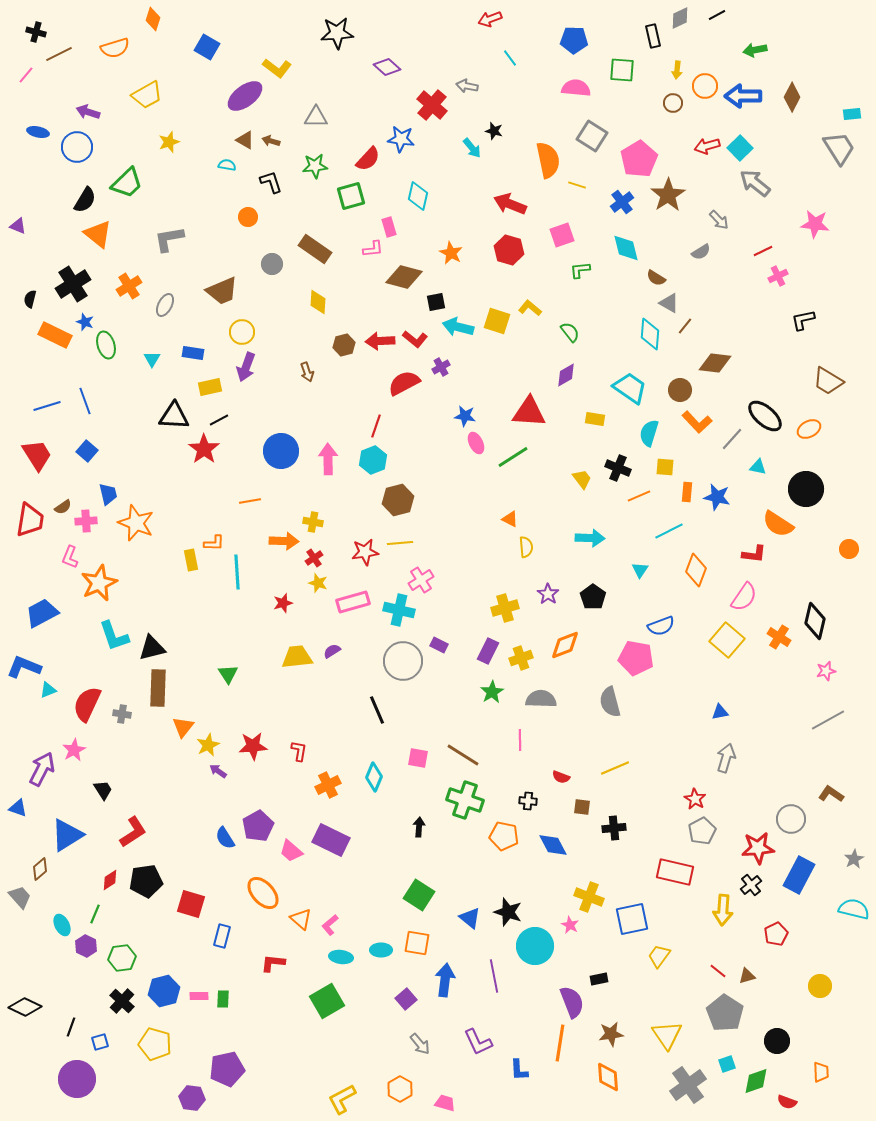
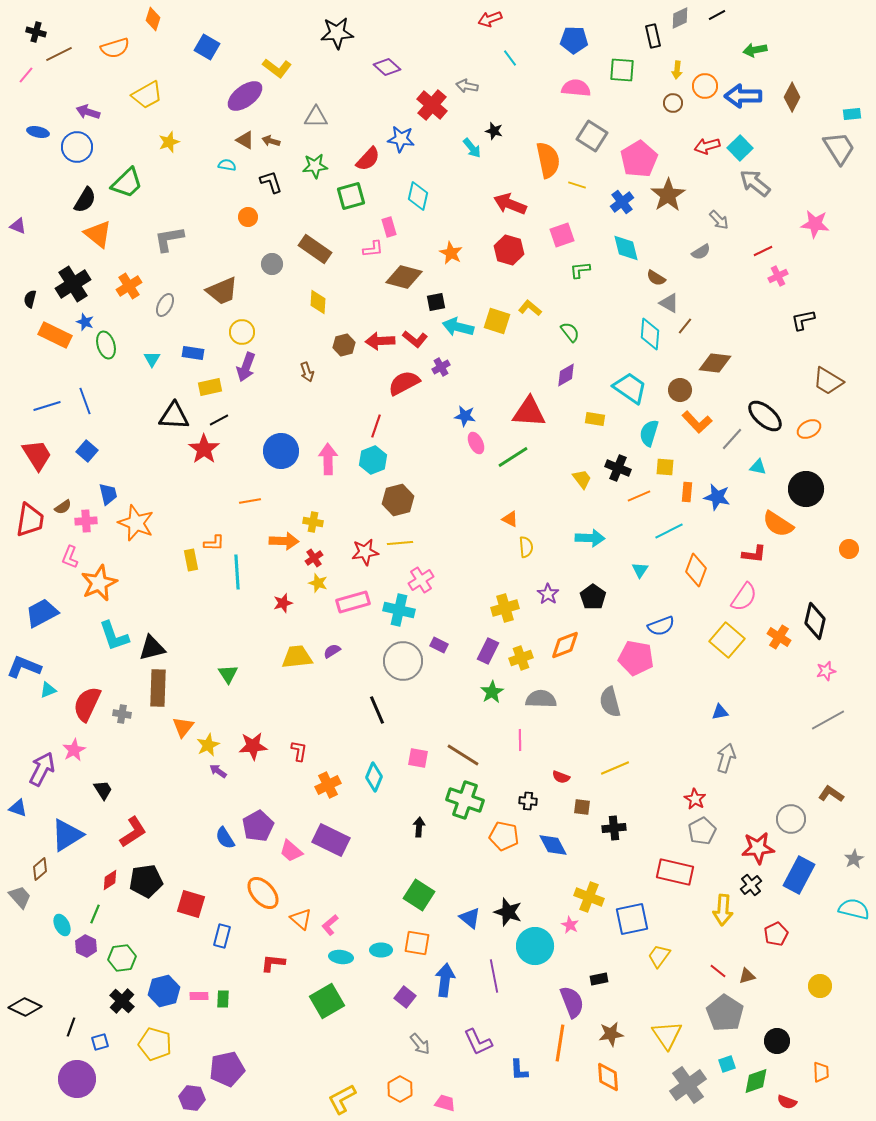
purple square at (406, 999): moved 1 px left, 2 px up; rotated 10 degrees counterclockwise
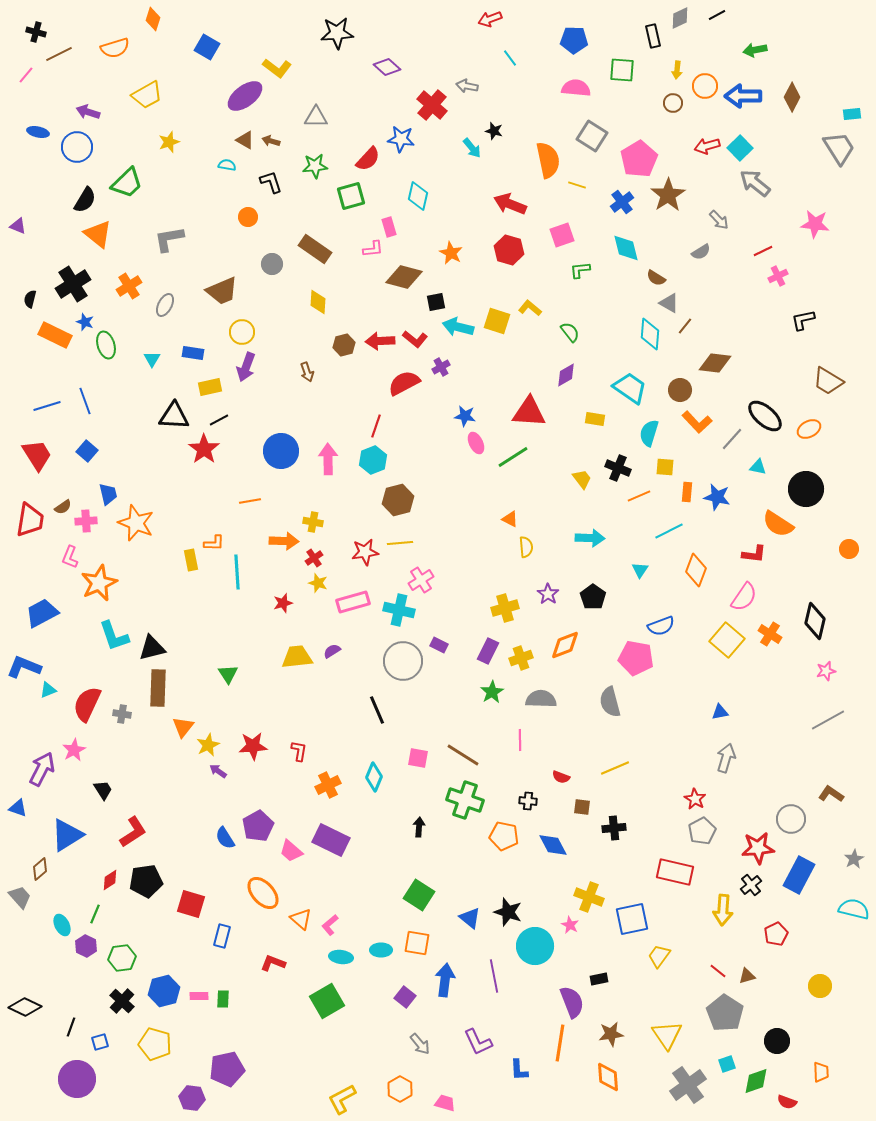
orange cross at (779, 637): moved 9 px left, 3 px up
red L-shape at (273, 963): rotated 15 degrees clockwise
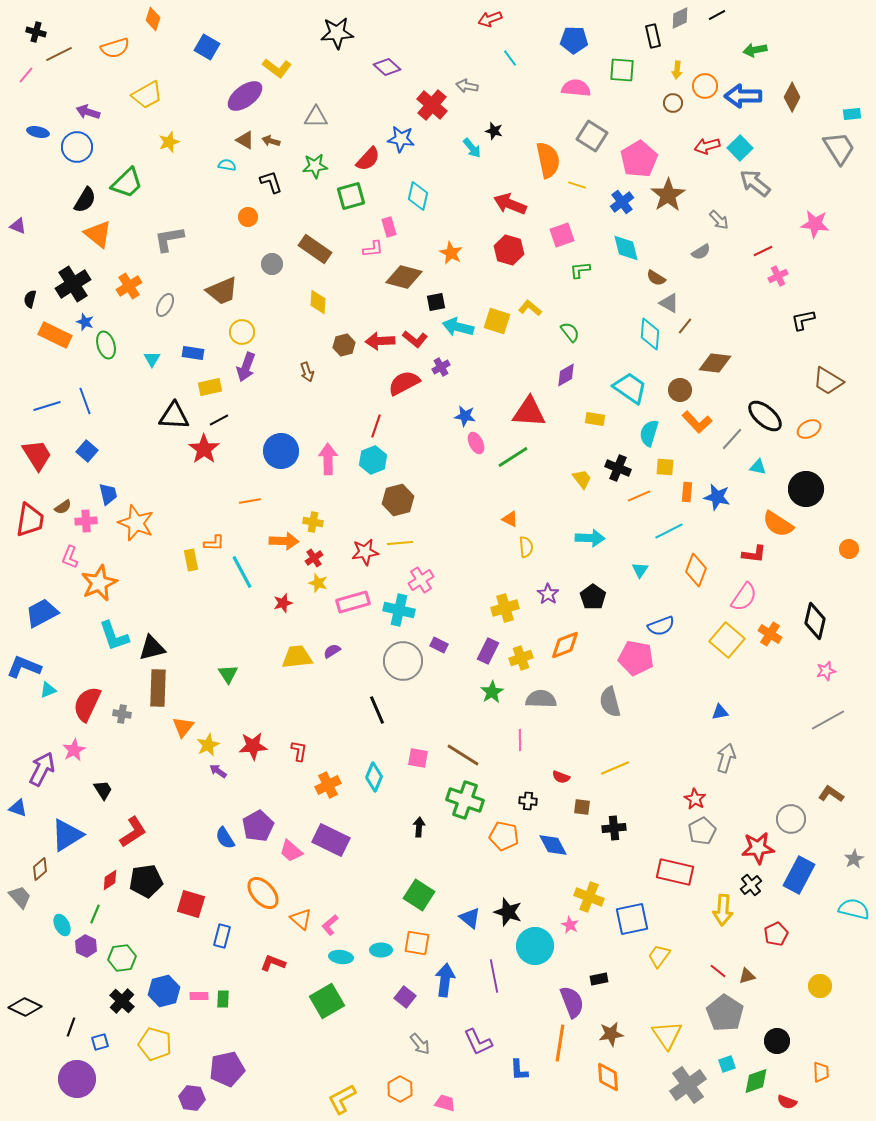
cyan line at (237, 572): moved 5 px right; rotated 24 degrees counterclockwise
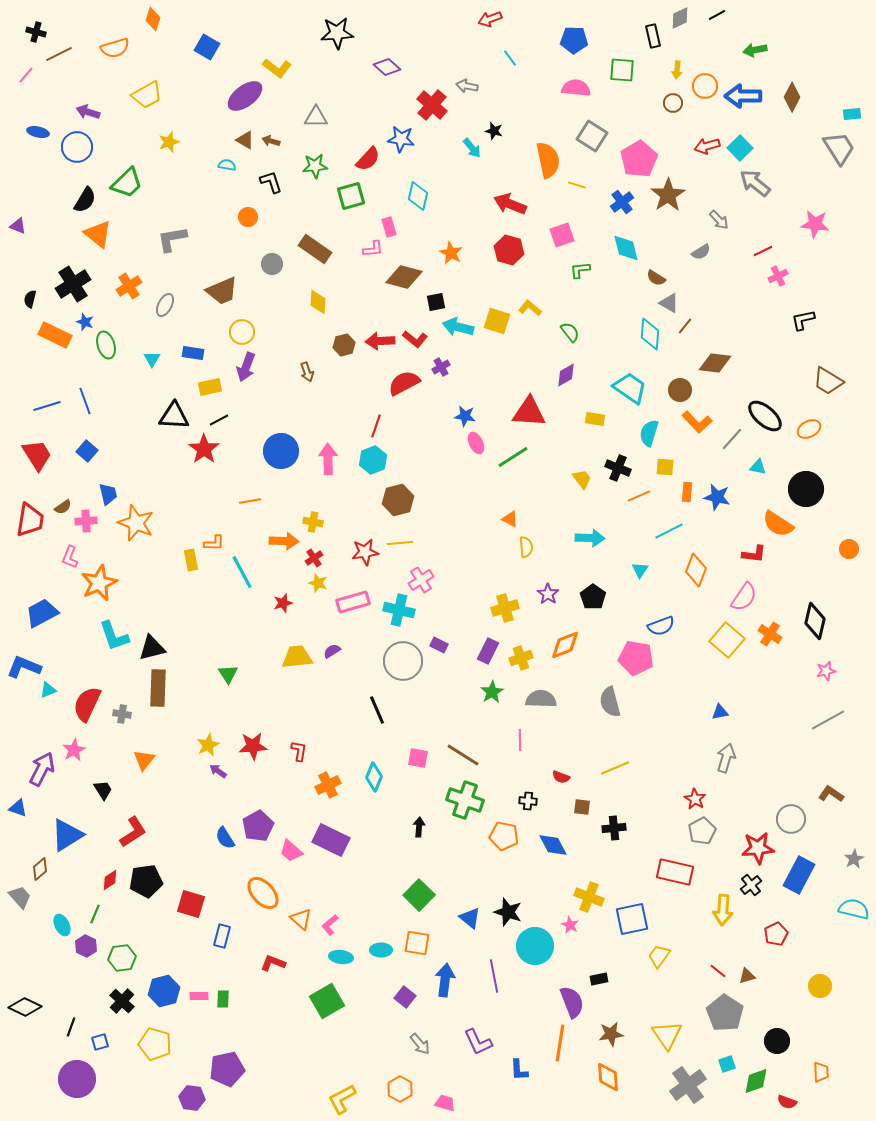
gray L-shape at (169, 239): moved 3 px right
orange triangle at (183, 727): moved 39 px left, 33 px down
green square at (419, 895): rotated 12 degrees clockwise
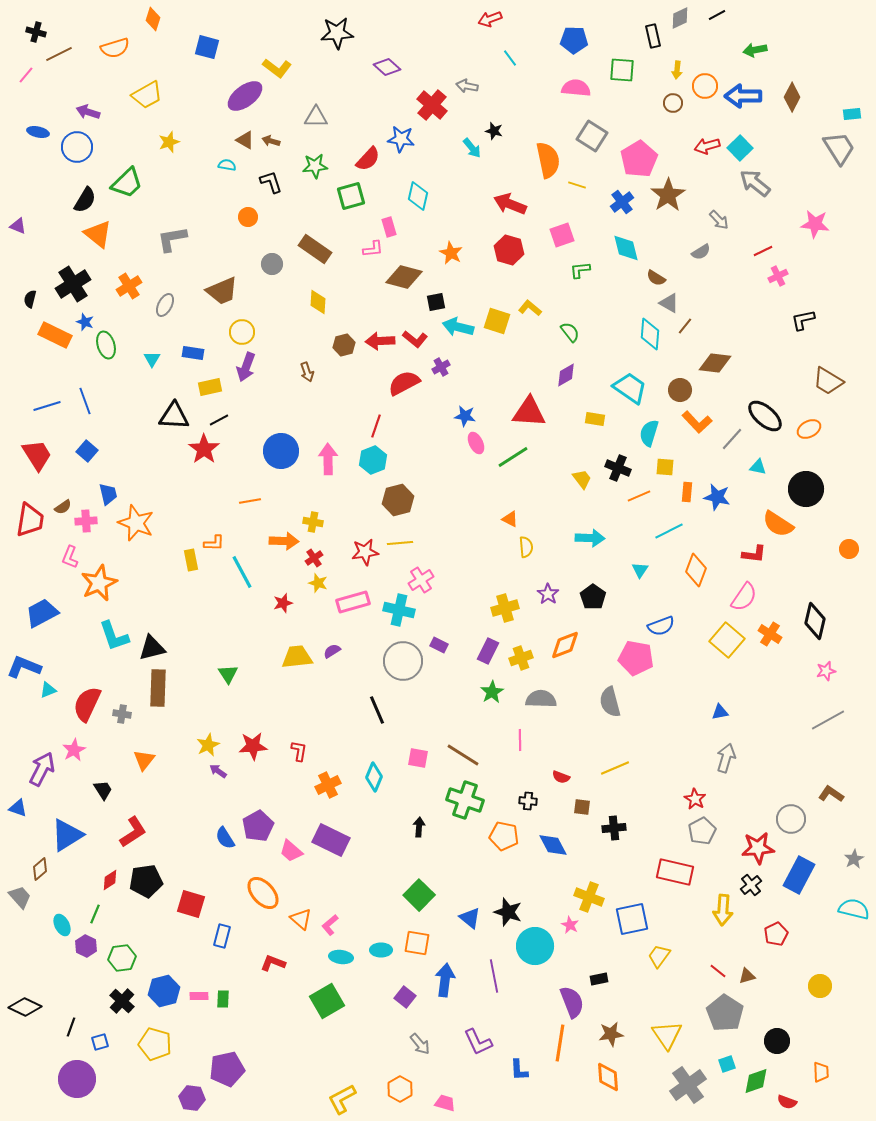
blue square at (207, 47): rotated 15 degrees counterclockwise
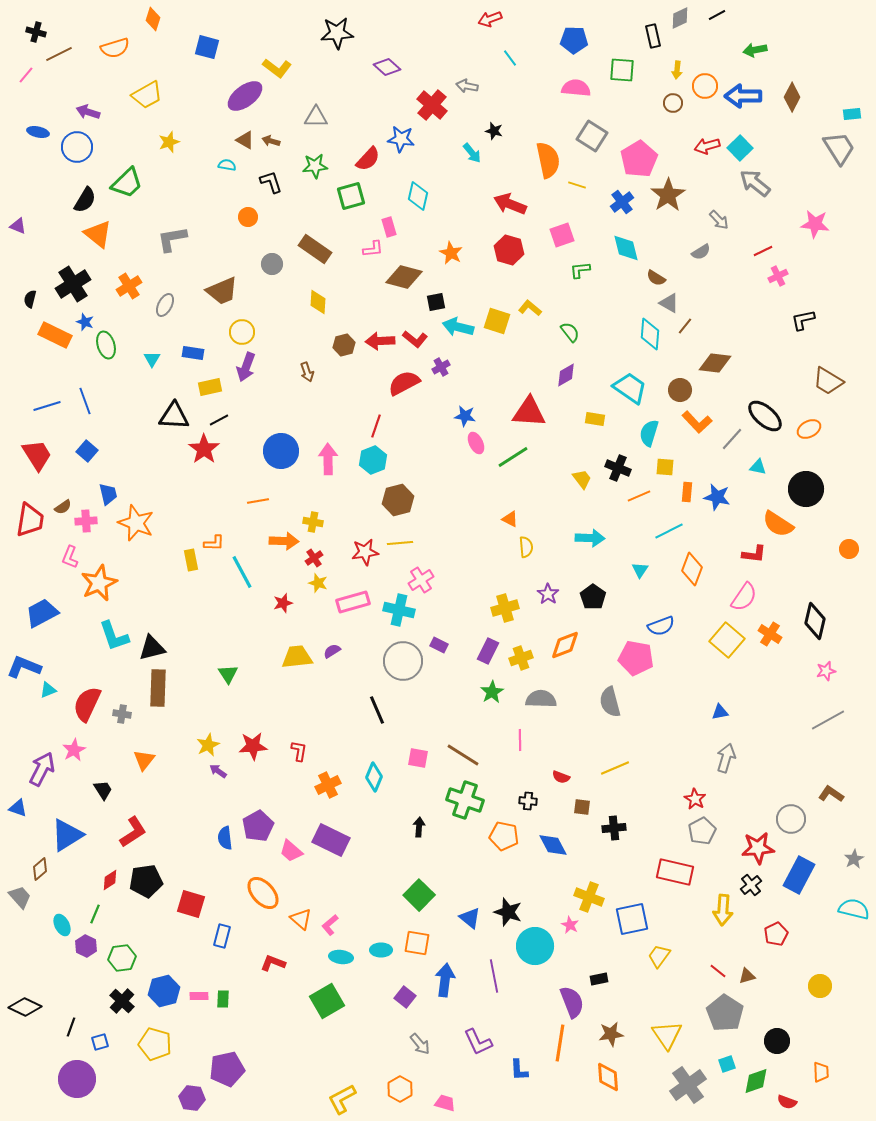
cyan arrow at (472, 148): moved 5 px down
orange line at (250, 501): moved 8 px right
orange diamond at (696, 570): moved 4 px left, 1 px up
blue semicircle at (225, 838): rotated 25 degrees clockwise
